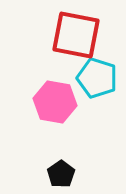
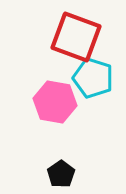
red square: moved 2 px down; rotated 9 degrees clockwise
cyan pentagon: moved 4 px left
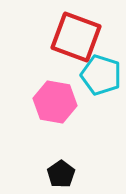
cyan pentagon: moved 8 px right, 3 px up
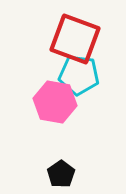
red square: moved 1 px left, 2 px down
cyan pentagon: moved 22 px left; rotated 12 degrees counterclockwise
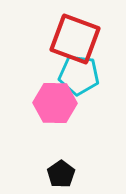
pink hexagon: moved 1 px down; rotated 9 degrees counterclockwise
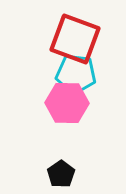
cyan pentagon: moved 3 px left, 1 px up
pink hexagon: moved 12 px right
